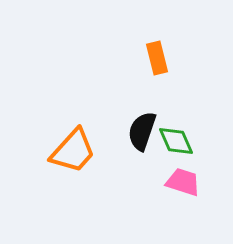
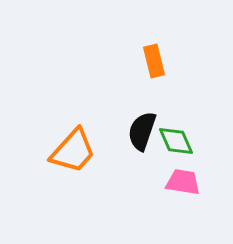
orange rectangle: moved 3 px left, 3 px down
pink trapezoid: rotated 9 degrees counterclockwise
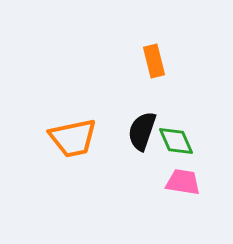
orange trapezoid: moved 13 px up; rotated 36 degrees clockwise
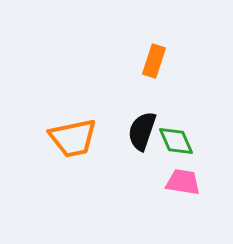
orange rectangle: rotated 32 degrees clockwise
